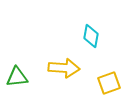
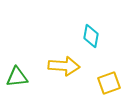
yellow arrow: moved 2 px up
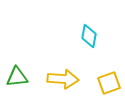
cyan diamond: moved 2 px left
yellow arrow: moved 1 px left, 13 px down
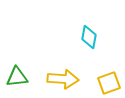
cyan diamond: moved 1 px down
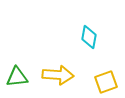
yellow arrow: moved 5 px left, 4 px up
yellow square: moved 3 px left, 1 px up
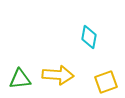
green triangle: moved 3 px right, 2 px down
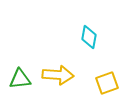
yellow square: moved 1 px right, 1 px down
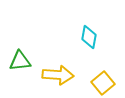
green triangle: moved 18 px up
yellow square: moved 4 px left; rotated 20 degrees counterclockwise
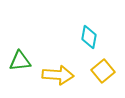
yellow square: moved 12 px up
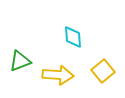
cyan diamond: moved 16 px left; rotated 15 degrees counterclockwise
green triangle: rotated 15 degrees counterclockwise
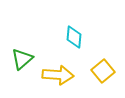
cyan diamond: moved 1 px right; rotated 10 degrees clockwise
green triangle: moved 2 px right, 2 px up; rotated 20 degrees counterclockwise
